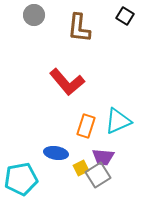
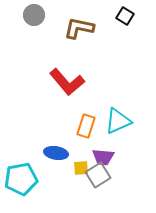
brown L-shape: rotated 96 degrees clockwise
yellow square: rotated 21 degrees clockwise
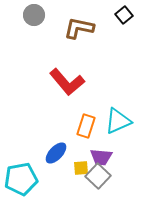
black square: moved 1 px left, 1 px up; rotated 18 degrees clockwise
blue ellipse: rotated 55 degrees counterclockwise
purple trapezoid: moved 2 px left
gray square: moved 1 px down; rotated 15 degrees counterclockwise
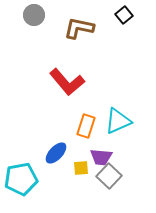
gray square: moved 11 px right
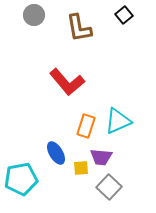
brown L-shape: rotated 112 degrees counterclockwise
blue ellipse: rotated 75 degrees counterclockwise
gray square: moved 11 px down
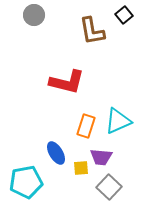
brown L-shape: moved 13 px right, 3 px down
red L-shape: rotated 36 degrees counterclockwise
cyan pentagon: moved 5 px right, 3 px down
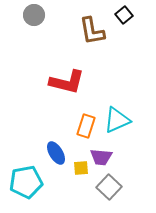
cyan triangle: moved 1 px left, 1 px up
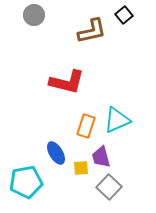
brown L-shape: rotated 92 degrees counterclockwise
purple trapezoid: rotated 70 degrees clockwise
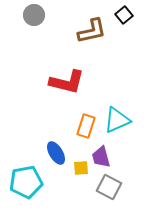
gray square: rotated 15 degrees counterclockwise
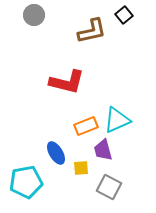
orange rectangle: rotated 50 degrees clockwise
purple trapezoid: moved 2 px right, 7 px up
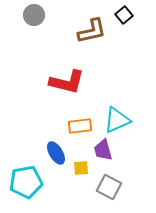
orange rectangle: moved 6 px left; rotated 15 degrees clockwise
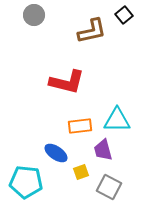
cyan triangle: rotated 24 degrees clockwise
blue ellipse: rotated 25 degrees counterclockwise
yellow square: moved 4 px down; rotated 14 degrees counterclockwise
cyan pentagon: rotated 16 degrees clockwise
